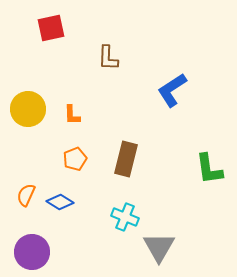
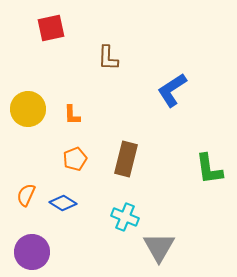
blue diamond: moved 3 px right, 1 px down
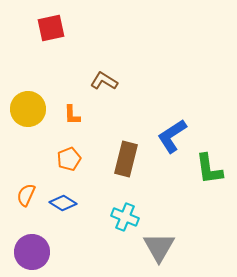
brown L-shape: moved 4 px left, 23 px down; rotated 120 degrees clockwise
blue L-shape: moved 46 px down
orange pentagon: moved 6 px left
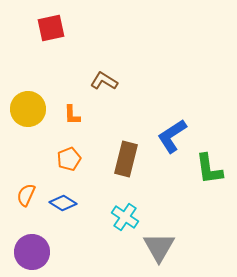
cyan cross: rotated 12 degrees clockwise
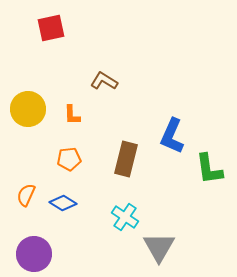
blue L-shape: rotated 33 degrees counterclockwise
orange pentagon: rotated 15 degrees clockwise
purple circle: moved 2 px right, 2 px down
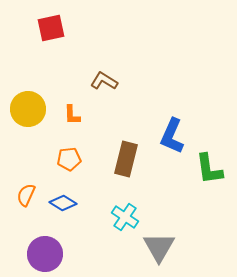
purple circle: moved 11 px right
